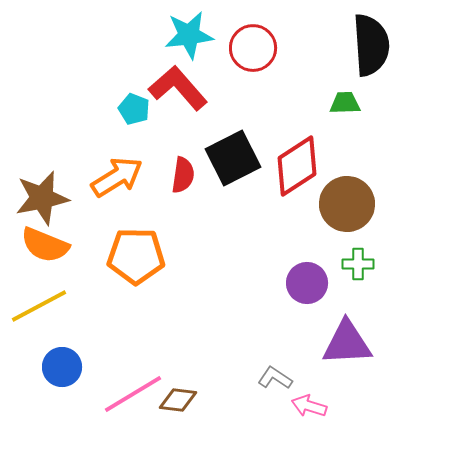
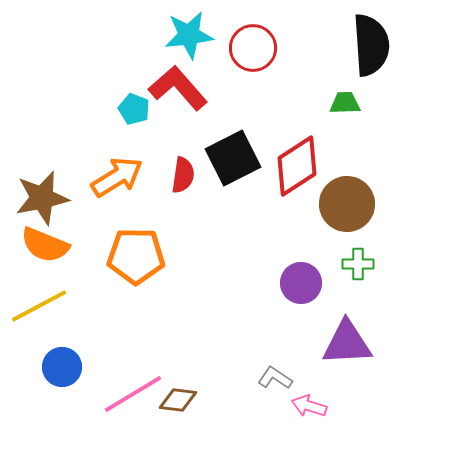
purple circle: moved 6 px left
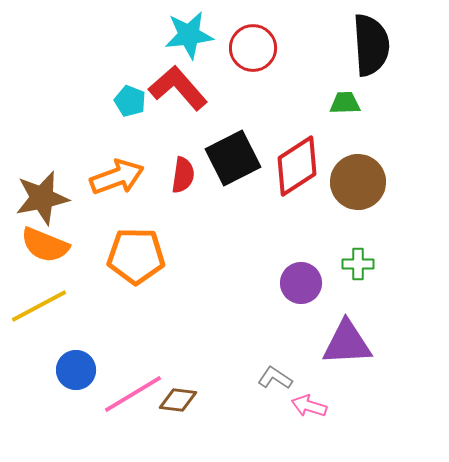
cyan pentagon: moved 4 px left, 8 px up
orange arrow: rotated 12 degrees clockwise
brown circle: moved 11 px right, 22 px up
blue circle: moved 14 px right, 3 px down
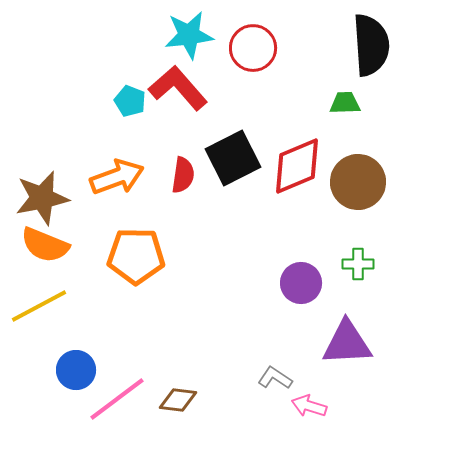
red diamond: rotated 10 degrees clockwise
pink line: moved 16 px left, 5 px down; rotated 6 degrees counterclockwise
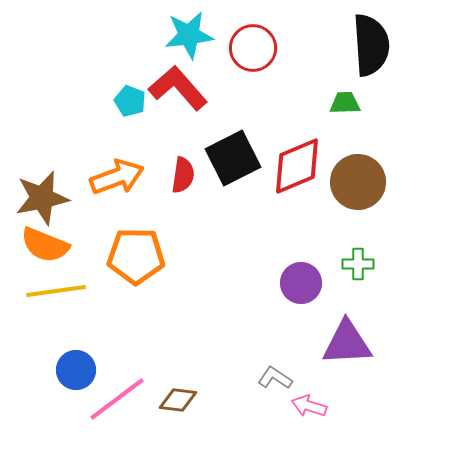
yellow line: moved 17 px right, 15 px up; rotated 20 degrees clockwise
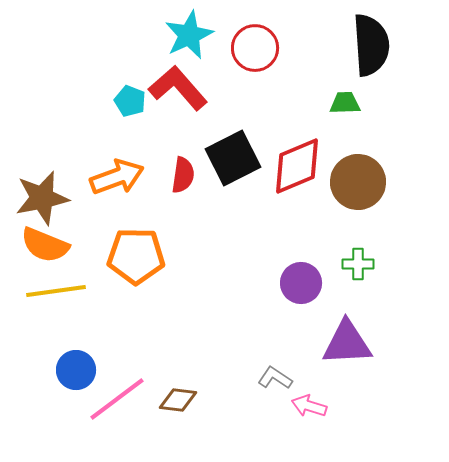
cyan star: rotated 18 degrees counterclockwise
red circle: moved 2 px right
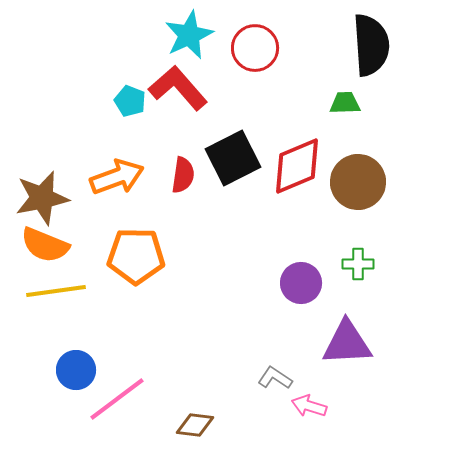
brown diamond: moved 17 px right, 25 px down
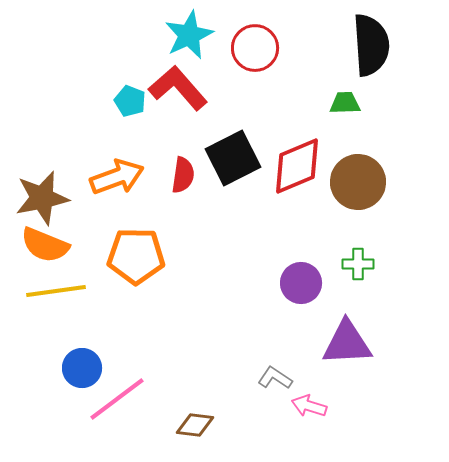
blue circle: moved 6 px right, 2 px up
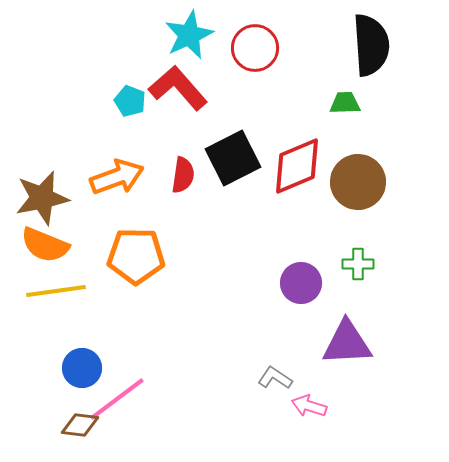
brown diamond: moved 115 px left
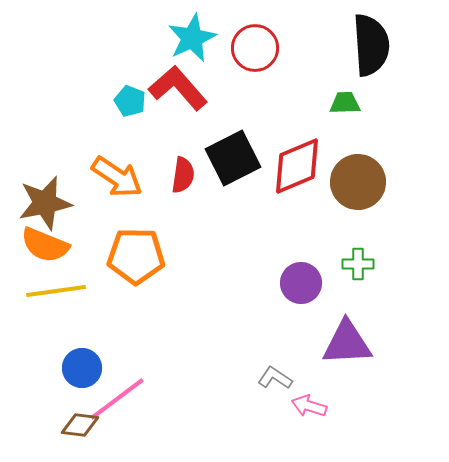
cyan star: moved 3 px right, 3 px down
orange arrow: rotated 54 degrees clockwise
brown star: moved 3 px right, 5 px down
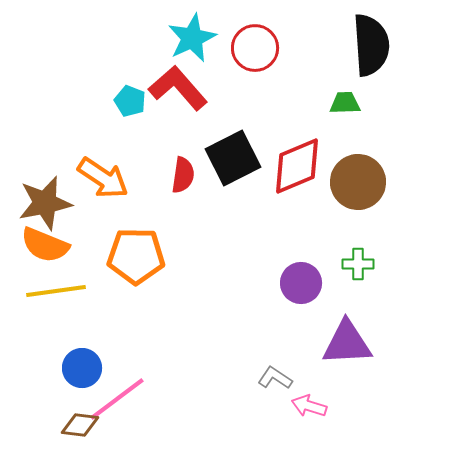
orange arrow: moved 14 px left, 1 px down
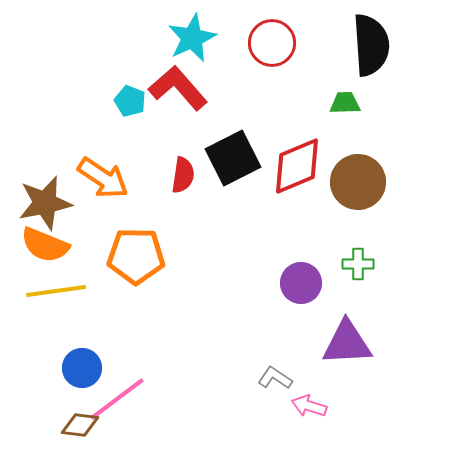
red circle: moved 17 px right, 5 px up
